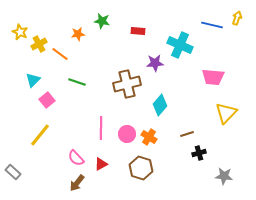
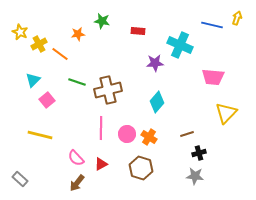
brown cross: moved 19 px left, 6 px down
cyan diamond: moved 3 px left, 3 px up
yellow line: rotated 65 degrees clockwise
gray rectangle: moved 7 px right, 7 px down
gray star: moved 29 px left
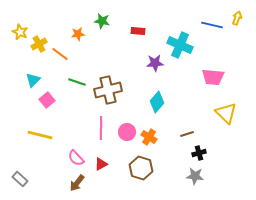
yellow triangle: rotated 30 degrees counterclockwise
pink circle: moved 2 px up
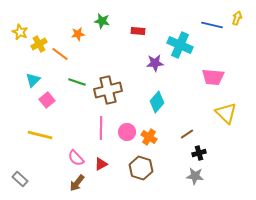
brown line: rotated 16 degrees counterclockwise
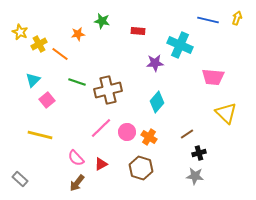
blue line: moved 4 px left, 5 px up
pink line: rotated 45 degrees clockwise
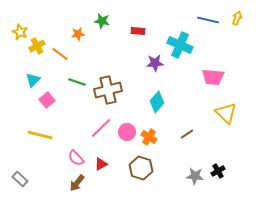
yellow cross: moved 2 px left, 2 px down
black cross: moved 19 px right, 18 px down; rotated 16 degrees counterclockwise
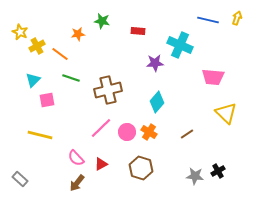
green line: moved 6 px left, 4 px up
pink square: rotated 28 degrees clockwise
orange cross: moved 5 px up
